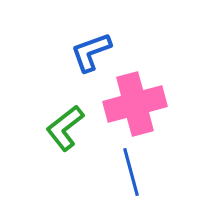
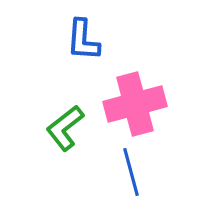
blue L-shape: moved 8 px left, 12 px up; rotated 66 degrees counterclockwise
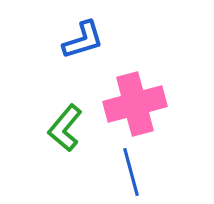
blue L-shape: rotated 111 degrees counterclockwise
green L-shape: rotated 12 degrees counterclockwise
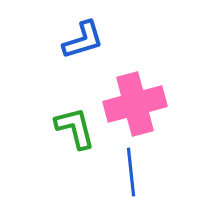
green L-shape: moved 10 px right; rotated 126 degrees clockwise
blue line: rotated 9 degrees clockwise
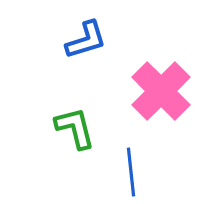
blue L-shape: moved 3 px right
pink cross: moved 26 px right, 13 px up; rotated 30 degrees counterclockwise
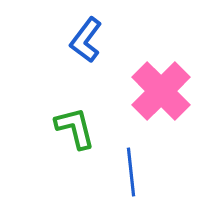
blue L-shape: rotated 144 degrees clockwise
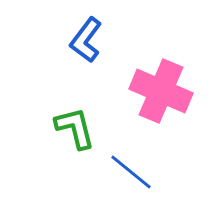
pink cross: rotated 22 degrees counterclockwise
blue line: rotated 45 degrees counterclockwise
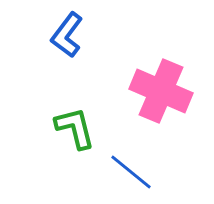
blue L-shape: moved 19 px left, 5 px up
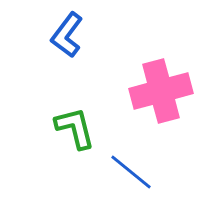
pink cross: rotated 38 degrees counterclockwise
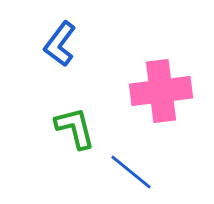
blue L-shape: moved 7 px left, 9 px down
pink cross: rotated 8 degrees clockwise
